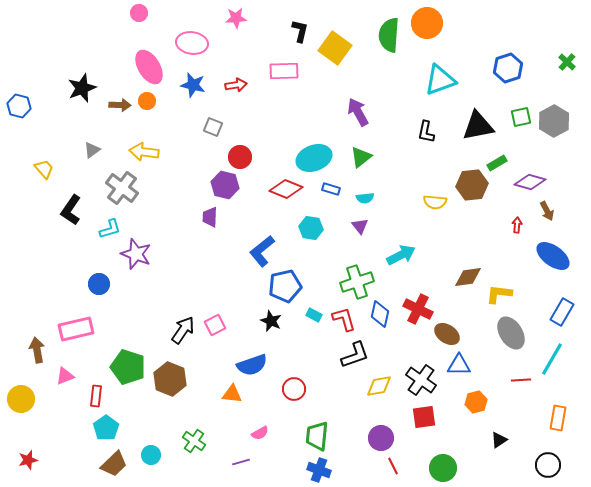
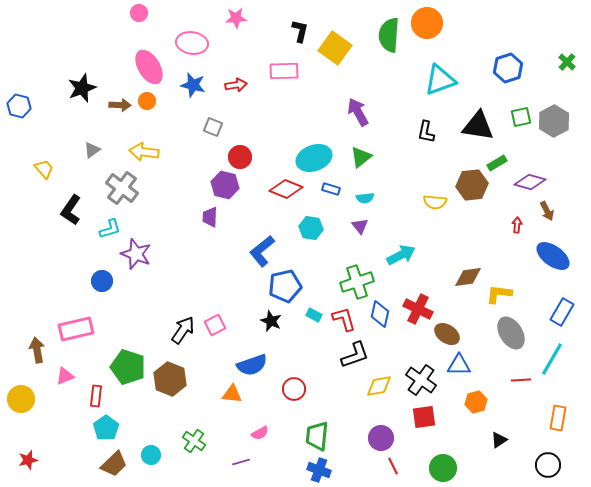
black triangle at (478, 126): rotated 20 degrees clockwise
blue circle at (99, 284): moved 3 px right, 3 px up
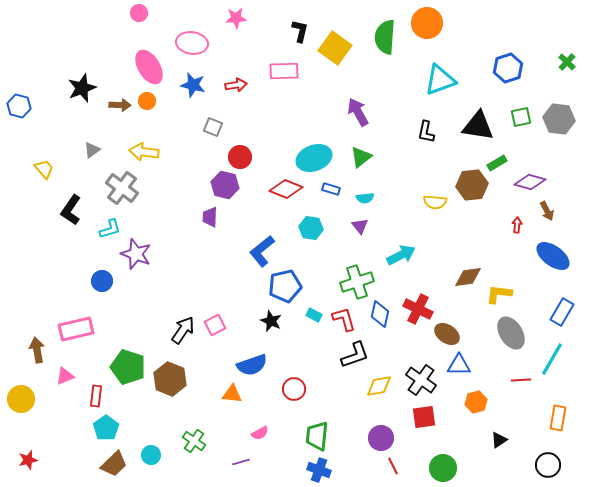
green semicircle at (389, 35): moved 4 px left, 2 px down
gray hexagon at (554, 121): moved 5 px right, 2 px up; rotated 24 degrees counterclockwise
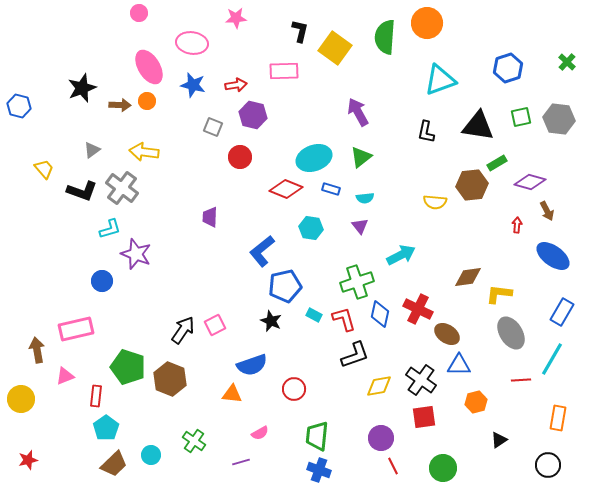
purple hexagon at (225, 185): moved 28 px right, 70 px up
black L-shape at (71, 210): moved 11 px right, 19 px up; rotated 104 degrees counterclockwise
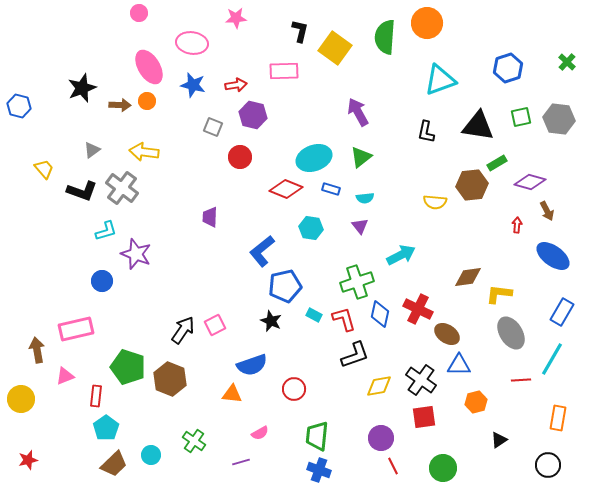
cyan L-shape at (110, 229): moved 4 px left, 2 px down
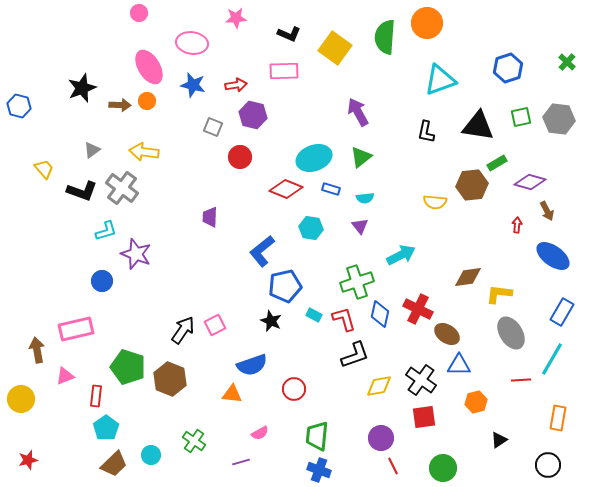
black L-shape at (300, 31): moved 11 px left, 3 px down; rotated 100 degrees clockwise
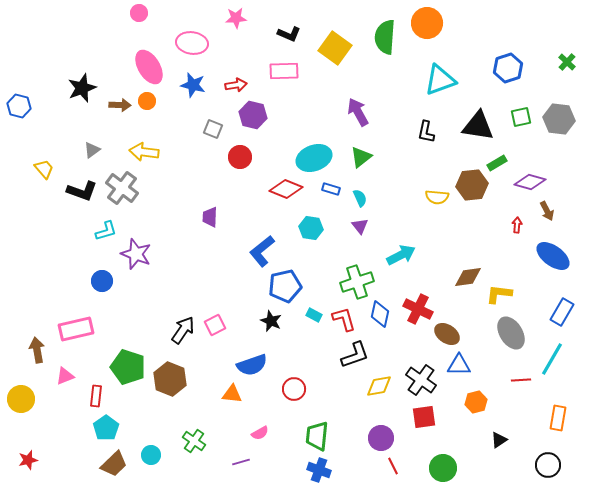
gray square at (213, 127): moved 2 px down
cyan semicircle at (365, 198): moved 5 px left; rotated 108 degrees counterclockwise
yellow semicircle at (435, 202): moved 2 px right, 5 px up
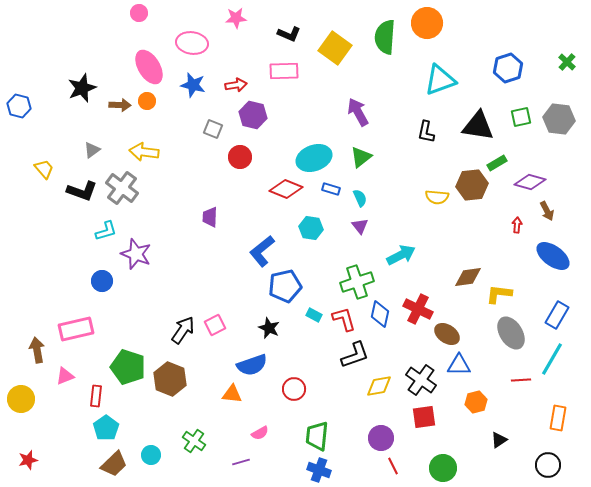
blue rectangle at (562, 312): moved 5 px left, 3 px down
black star at (271, 321): moved 2 px left, 7 px down
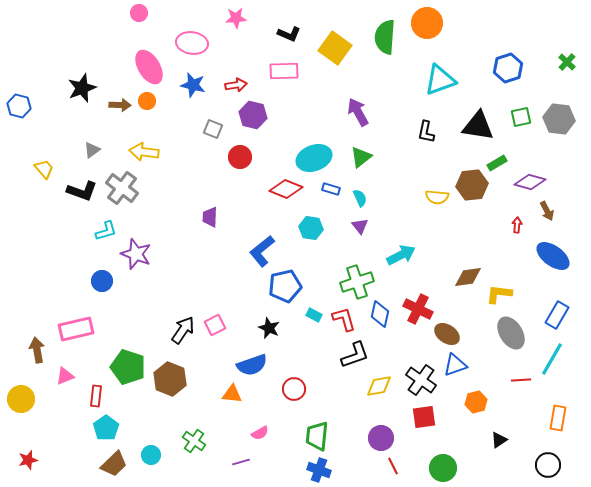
blue triangle at (459, 365): moved 4 px left; rotated 20 degrees counterclockwise
